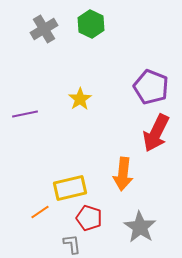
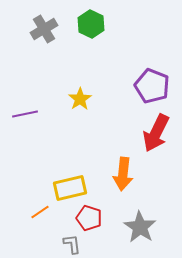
purple pentagon: moved 1 px right, 1 px up
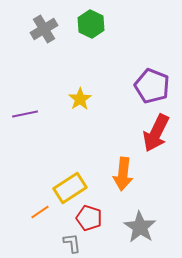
yellow rectangle: rotated 20 degrees counterclockwise
gray L-shape: moved 1 px up
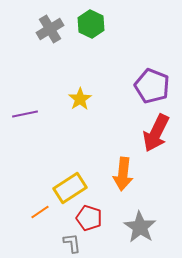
gray cross: moved 6 px right
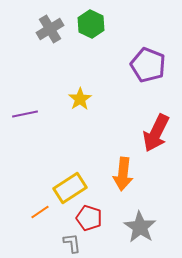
purple pentagon: moved 4 px left, 21 px up
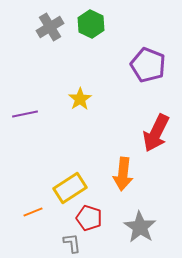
gray cross: moved 2 px up
orange line: moved 7 px left; rotated 12 degrees clockwise
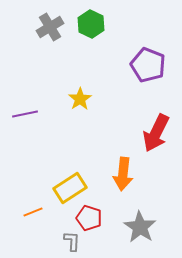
gray L-shape: moved 2 px up; rotated 10 degrees clockwise
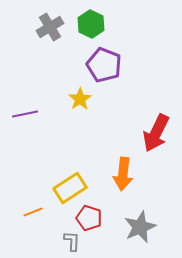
purple pentagon: moved 44 px left
gray star: rotated 16 degrees clockwise
